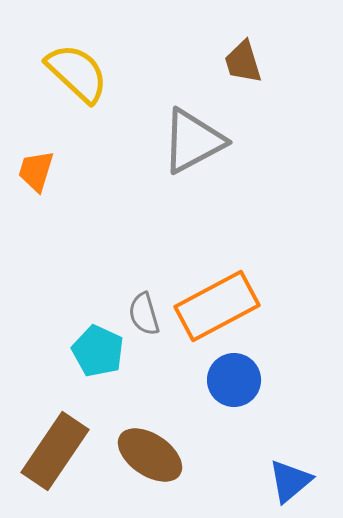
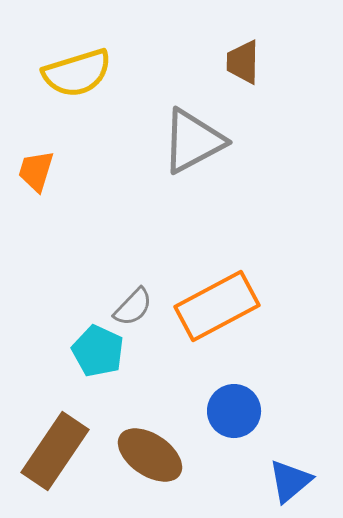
brown trapezoid: rotated 18 degrees clockwise
yellow semicircle: rotated 120 degrees clockwise
gray semicircle: moved 11 px left, 7 px up; rotated 120 degrees counterclockwise
blue circle: moved 31 px down
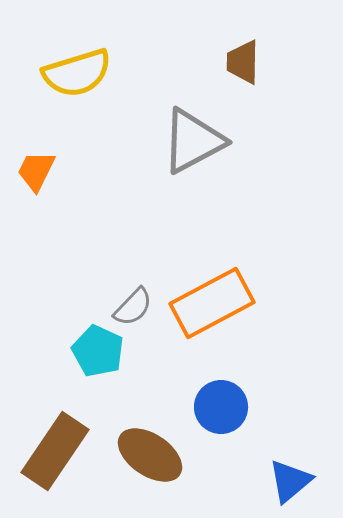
orange trapezoid: rotated 9 degrees clockwise
orange rectangle: moved 5 px left, 3 px up
blue circle: moved 13 px left, 4 px up
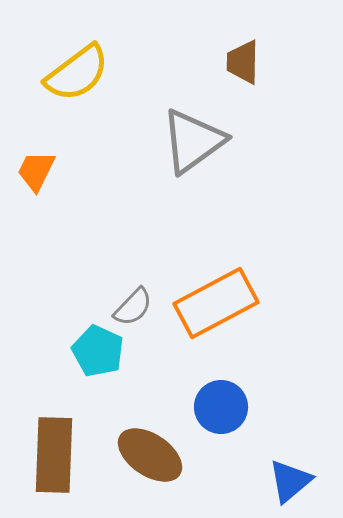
yellow semicircle: rotated 20 degrees counterclockwise
gray triangle: rotated 8 degrees counterclockwise
orange rectangle: moved 4 px right
brown rectangle: moved 1 px left, 4 px down; rotated 32 degrees counterclockwise
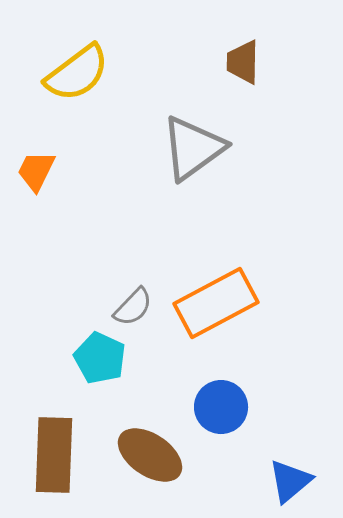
gray triangle: moved 7 px down
cyan pentagon: moved 2 px right, 7 px down
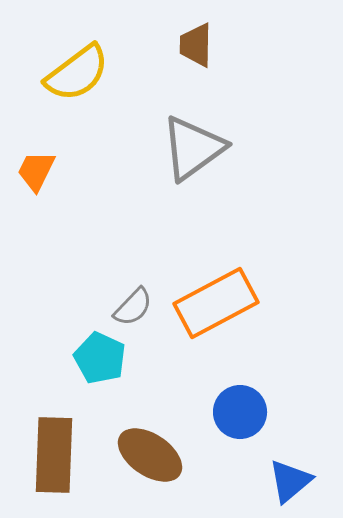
brown trapezoid: moved 47 px left, 17 px up
blue circle: moved 19 px right, 5 px down
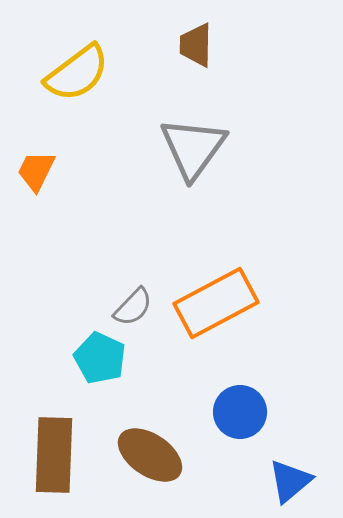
gray triangle: rotated 18 degrees counterclockwise
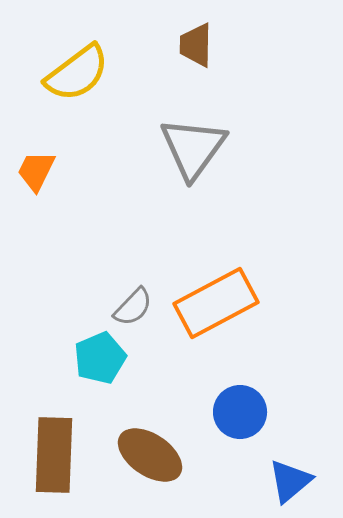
cyan pentagon: rotated 24 degrees clockwise
